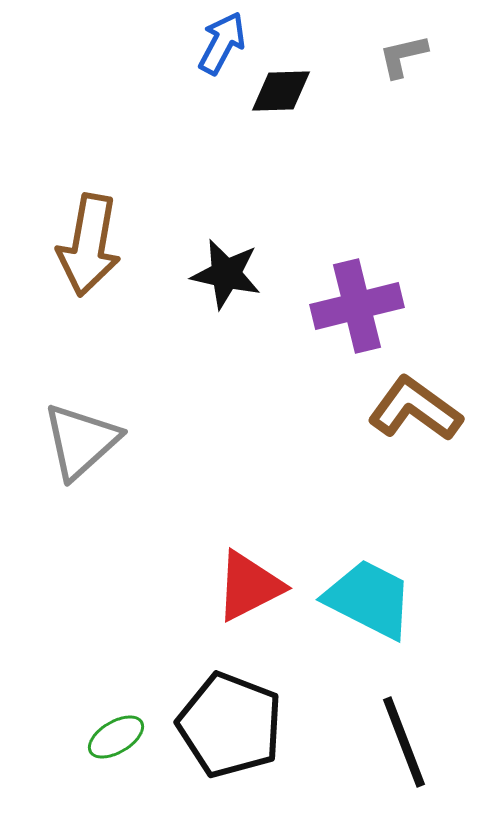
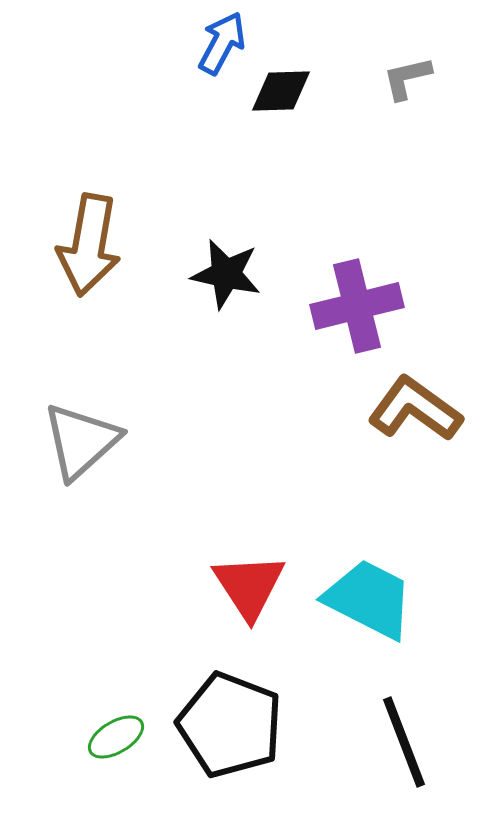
gray L-shape: moved 4 px right, 22 px down
red triangle: rotated 36 degrees counterclockwise
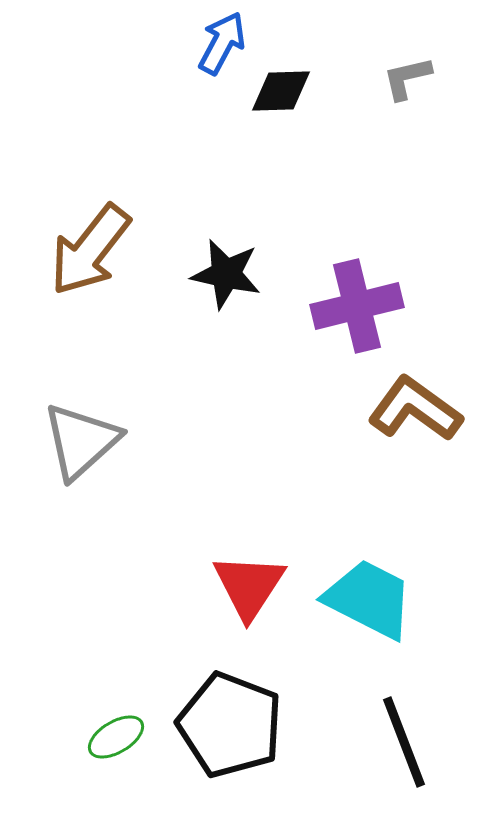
brown arrow: moved 1 px right, 5 px down; rotated 28 degrees clockwise
red triangle: rotated 6 degrees clockwise
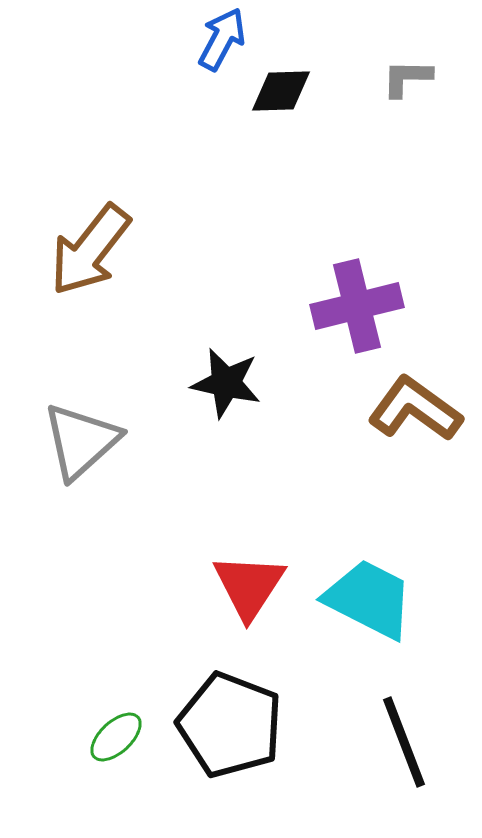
blue arrow: moved 4 px up
gray L-shape: rotated 14 degrees clockwise
black star: moved 109 px down
green ellipse: rotated 12 degrees counterclockwise
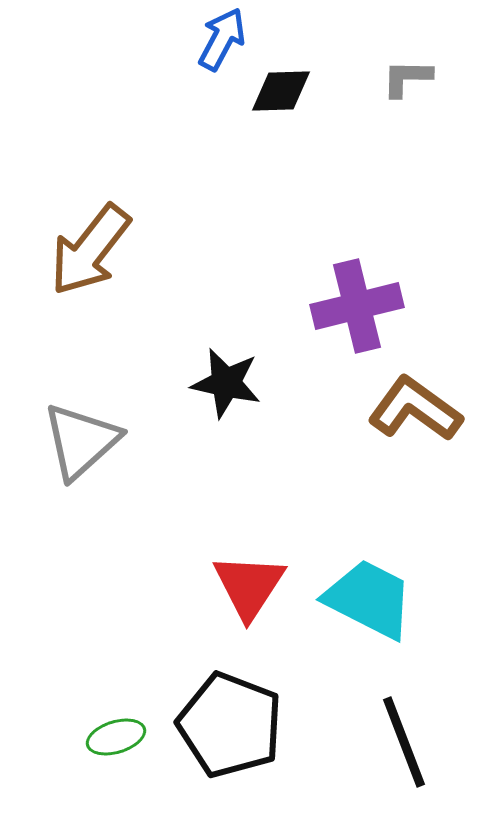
green ellipse: rotated 26 degrees clockwise
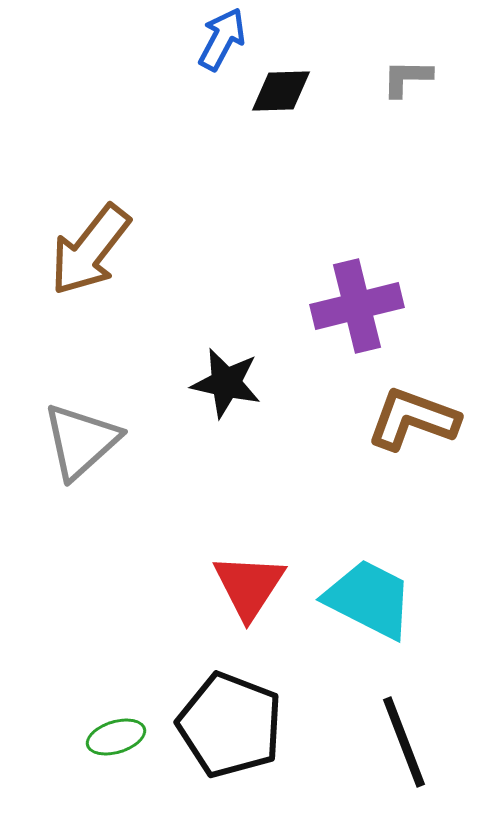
brown L-shape: moved 2 px left, 10 px down; rotated 16 degrees counterclockwise
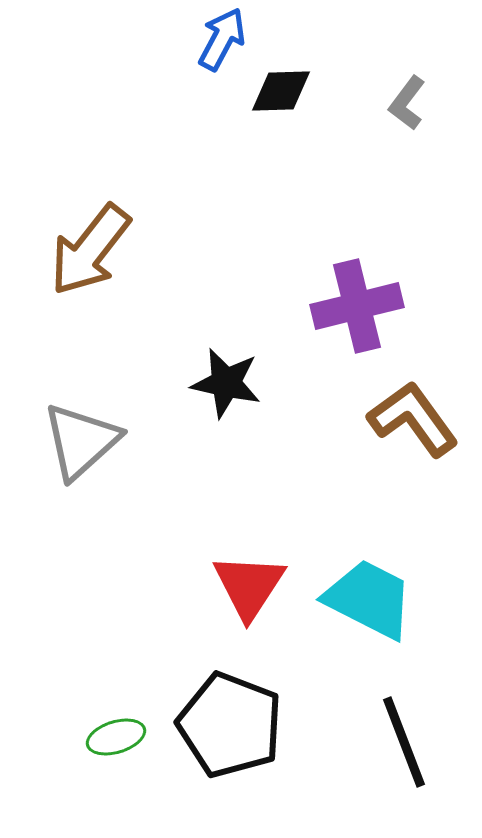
gray L-shape: moved 25 px down; rotated 54 degrees counterclockwise
brown L-shape: rotated 34 degrees clockwise
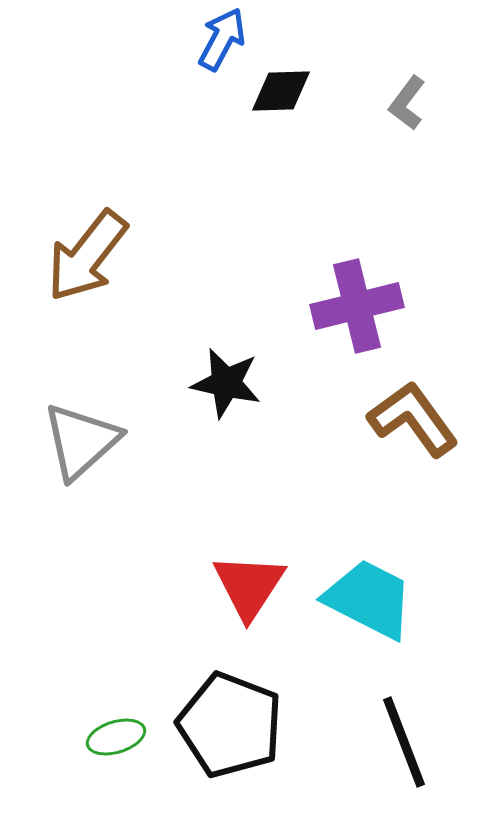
brown arrow: moved 3 px left, 6 px down
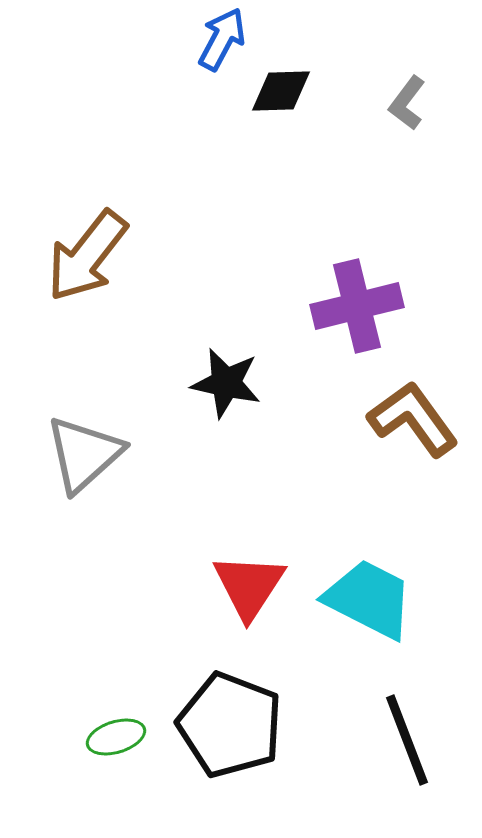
gray triangle: moved 3 px right, 13 px down
black line: moved 3 px right, 2 px up
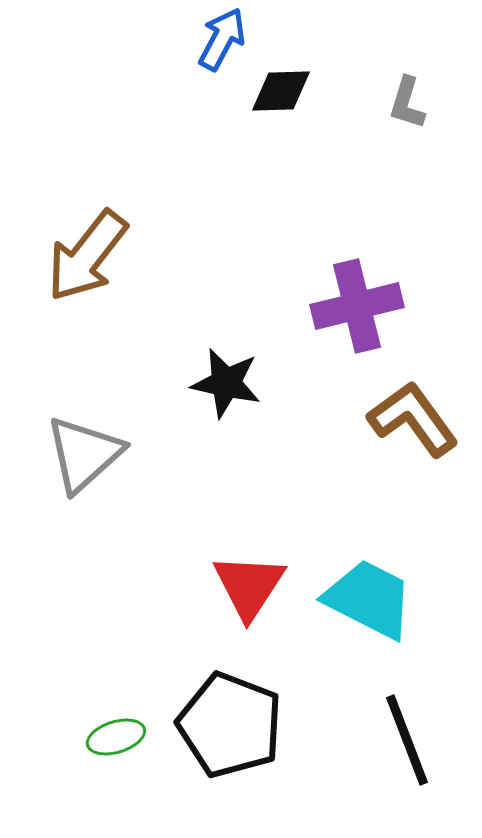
gray L-shape: rotated 20 degrees counterclockwise
